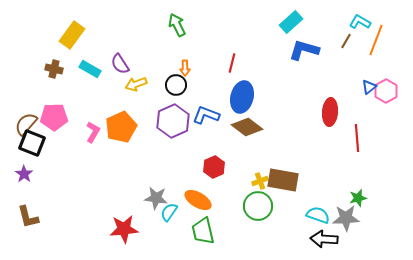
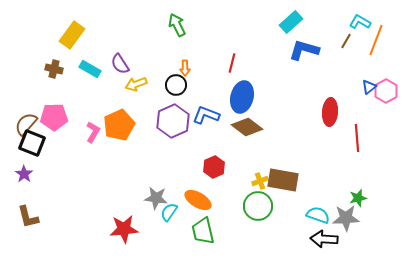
orange pentagon at (121, 127): moved 2 px left, 2 px up
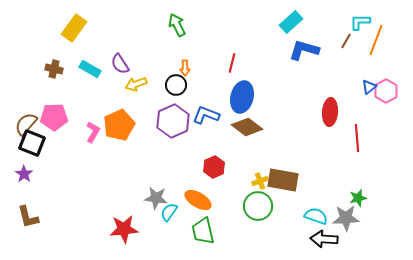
cyan L-shape at (360, 22): rotated 30 degrees counterclockwise
yellow rectangle at (72, 35): moved 2 px right, 7 px up
cyan semicircle at (318, 215): moved 2 px left, 1 px down
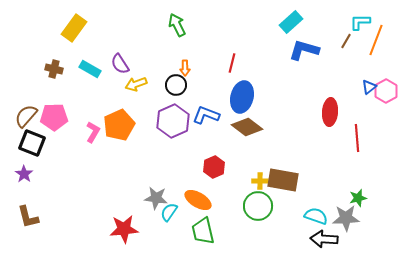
brown semicircle at (26, 124): moved 8 px up
yellow cross at (260, 181): rotated 21 degrees clockwise
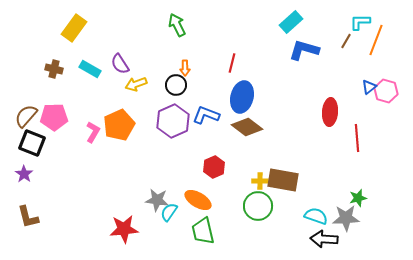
pink hexagon at (386, 91): rotated 15 degrees counterclockwise
gray star at (156, 198): moved 1 px right, 2 px down
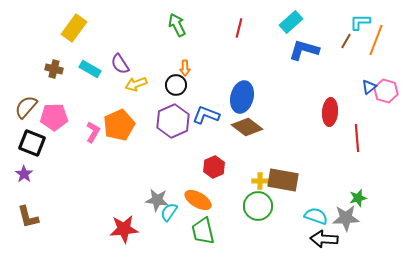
red line at (232, 63): moved 7 px right, 35 px up
brown semicircle at (26, 116): moved 9 px up
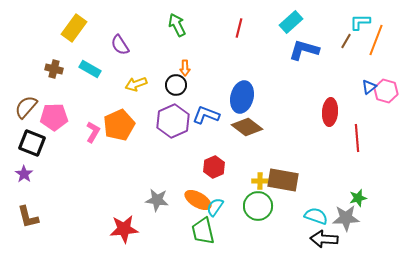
purple semicircle at (120, 64): moved 19 px up
cyan semicircle at (169, 212): moved 46 px right, 5 px up
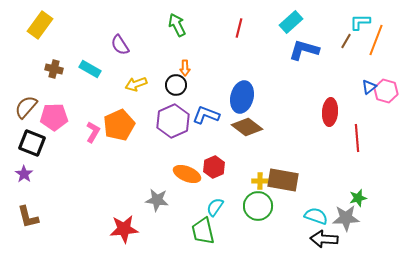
yellow rectangle at (74, 28): moved 34 px left, 3 px up
orange ellipse at (198, 200): moved 11 px left, 26 px up; rotated 8 degrees counterclockwise
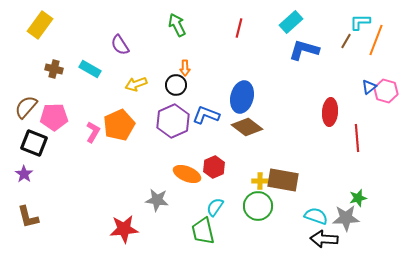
black square at (32, 143): moved 2 px right
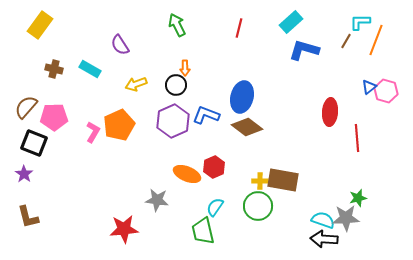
cyan semicircle at (316, 216): moved 7 px right, 4 px down
